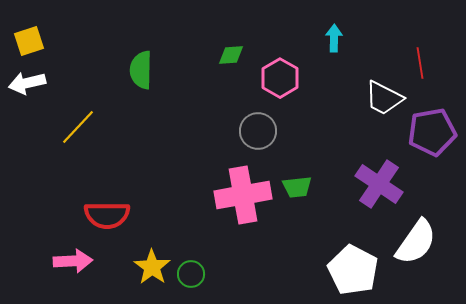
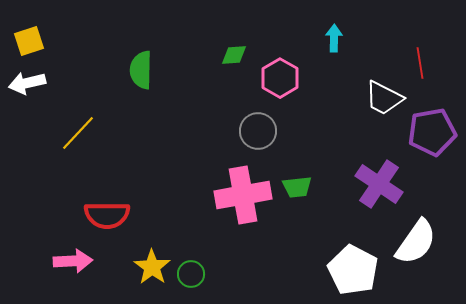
green diamond: moved 3 px right
yellow line: moved 6 px down
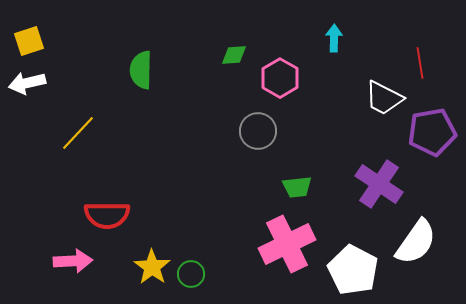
pink cross: moved 44 px right, 49 px down; rotated 16 degrees counterclockwise
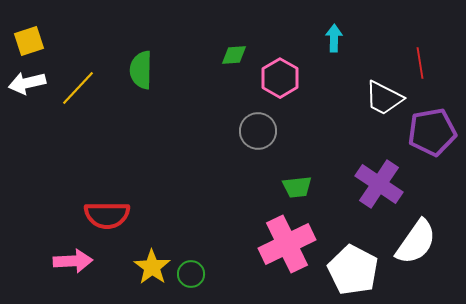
yellow line: moved 45 px up
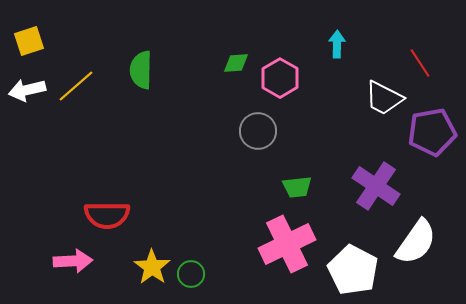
cyan arrow: moved 3 px right, 6 px down
green diamond: moved 2 px right, 8 px down
red line: rotated 24 degrees counterclockwise
white arrow: moved 7 px down
yellow line: moved 2 px left, 2 px up; rotated 6 degrees clockwise
purple cross: moved 3 px left, 2 px down
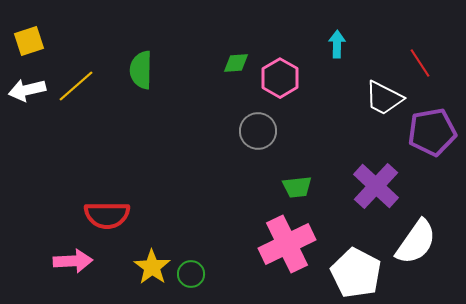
purple cross: rotated 9 degrees clockwise
white pentagon: moved 3 px right, 3 px down
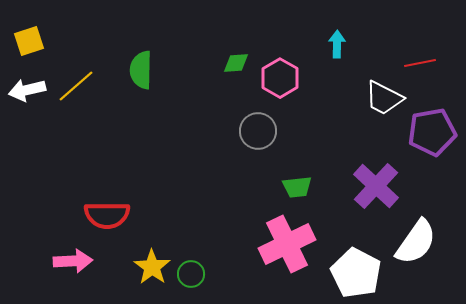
red line: rotated 68 degrees counterclockwise
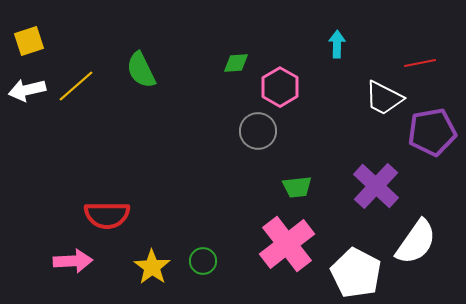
green semicircle: rotated 27 degrees counterclockwise
pink hexagon: moved 9 px down
pink cross: rotated 12 degrees counterclockwise
green circle: moved 12 px right, 13 px up
